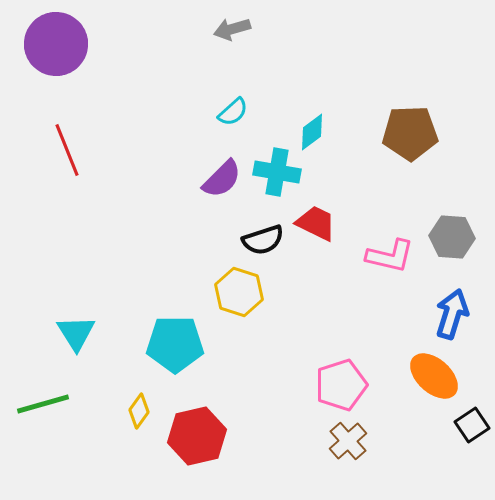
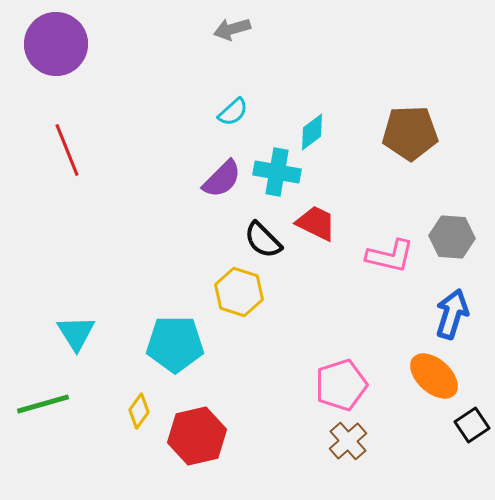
black semicircle: rotated 63 degrees clockwise
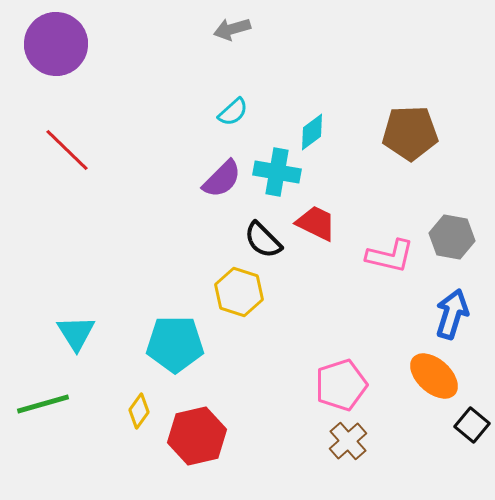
red line: rotated 24 degrees counterclockwise
gray hexagon: rotated 6 degrees clockwise
black square: rotated 16 degrees counterclockwise
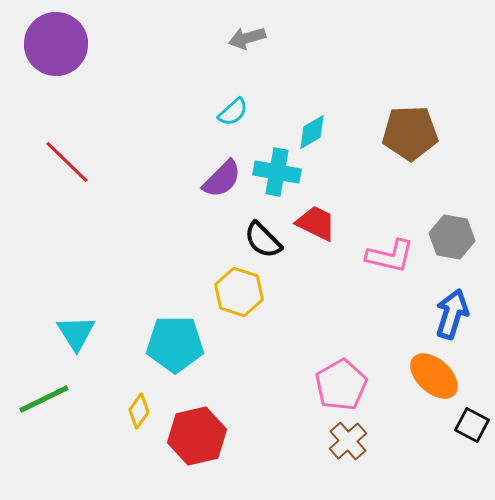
gray arrow: moved 15 px right, 9 px down
cyan diamond: rotated 6 degrees clockwise
red line: moved 12 px down
pink pentagon: rotated 12 degrees counterclockwise
green line: moved 1 px right, 5 px up; rotated 10 degrees counterclockwise
black square: rotated 12 degrees counterclockwise
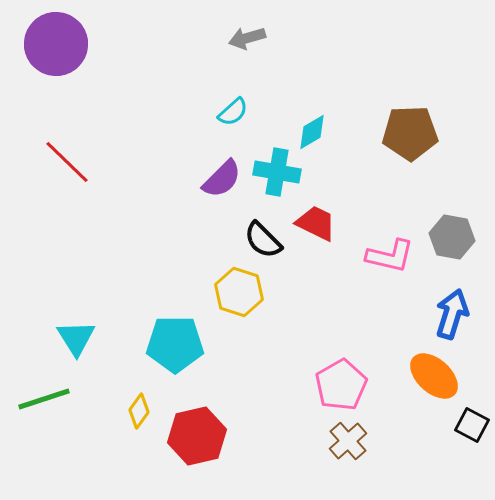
cyan triangle: moved 5 px down
green line: rotated 8 degrees clockwise
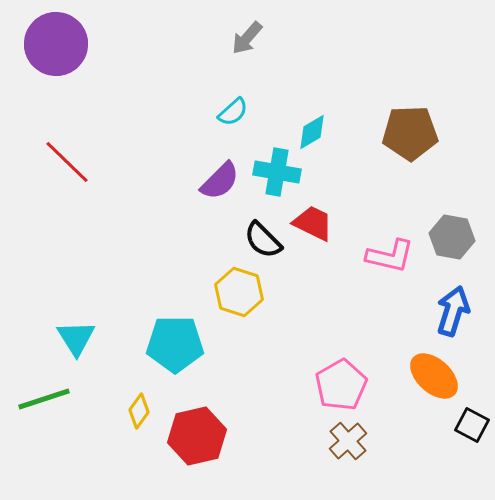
gray arrow: rotated 33 degrees counterclockwise
purple semicircle: moved 2 px left, 2 px down
red trapezoid: moved 3 px left
blue arrow: moved 1 px right, 3 px up
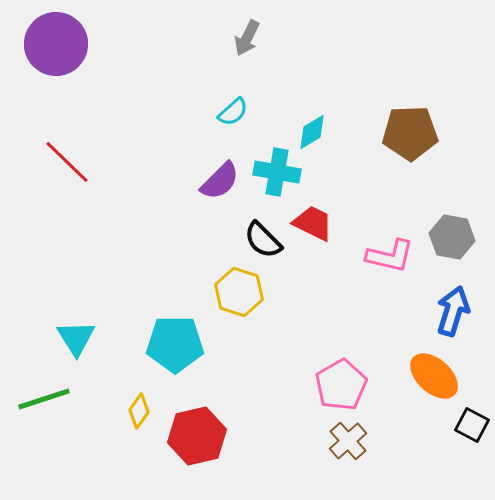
gray arrow: rotated 15 degrees counterclockwise
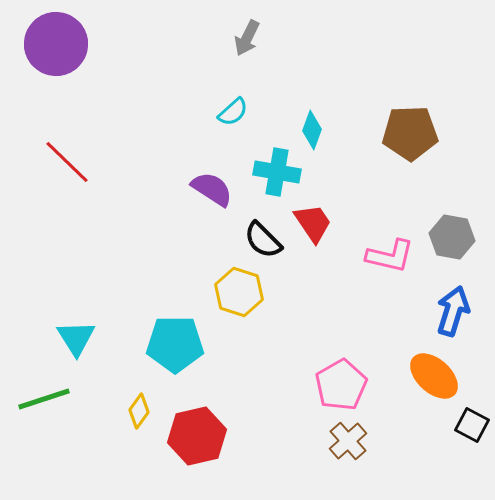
cyan diamond: moved 2 px up; rotated 39 degrees counterclockwise
purple semicircle: moved 8 px left, 8 px down; rotated 102 degrees counterclockwise
red trapezoid: rotated 30 degrees clockwise
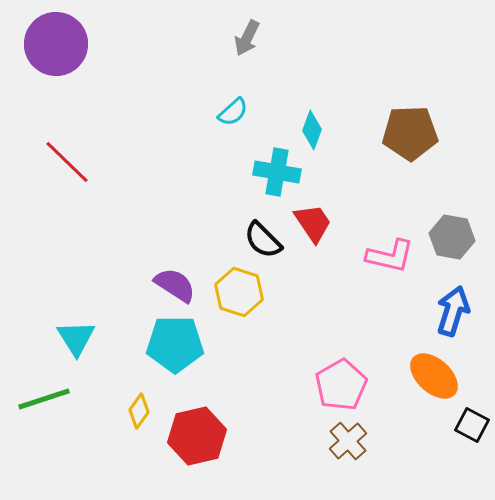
purple semicircle: moved 37 px left, 96 px down
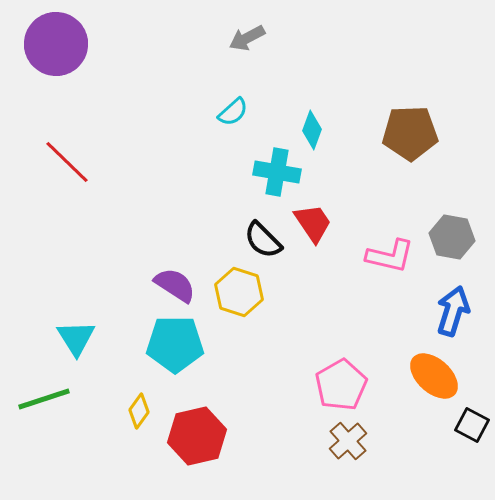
gray arrow: rotated 36 degrees clockwise
